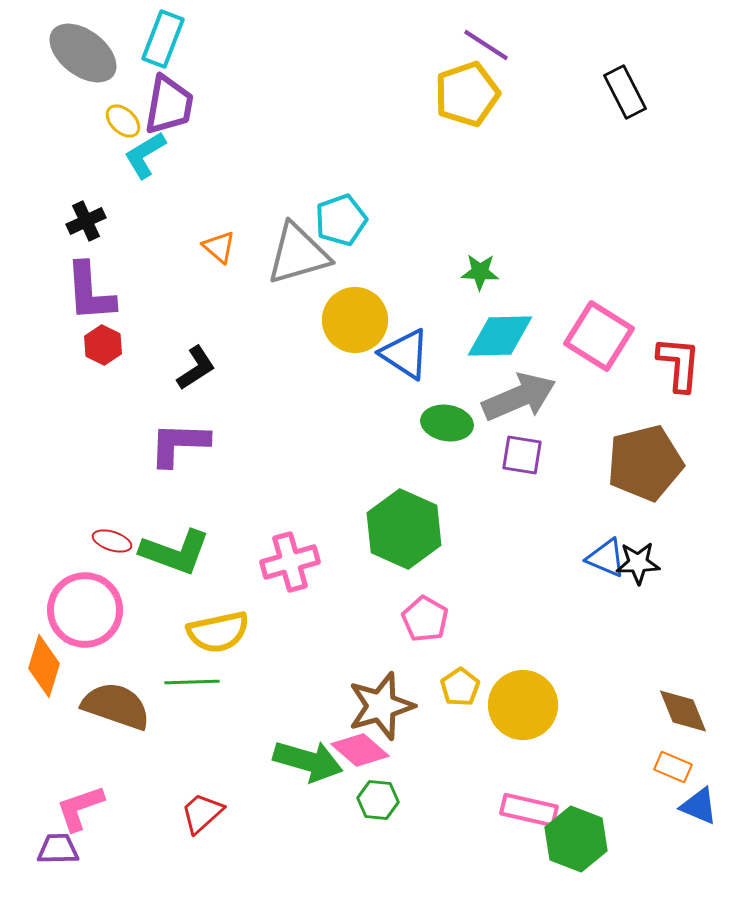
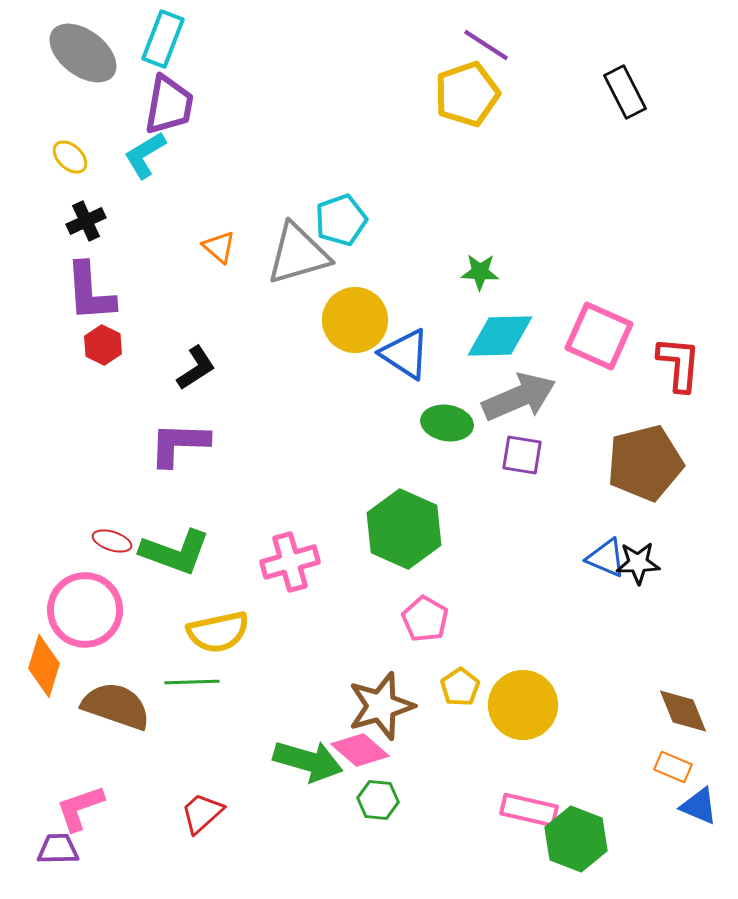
yellow ellipse at (123, 121): moved 53 px left, 36 px down
pink square at (599, 336): rotated 8 degrees counterclockwise
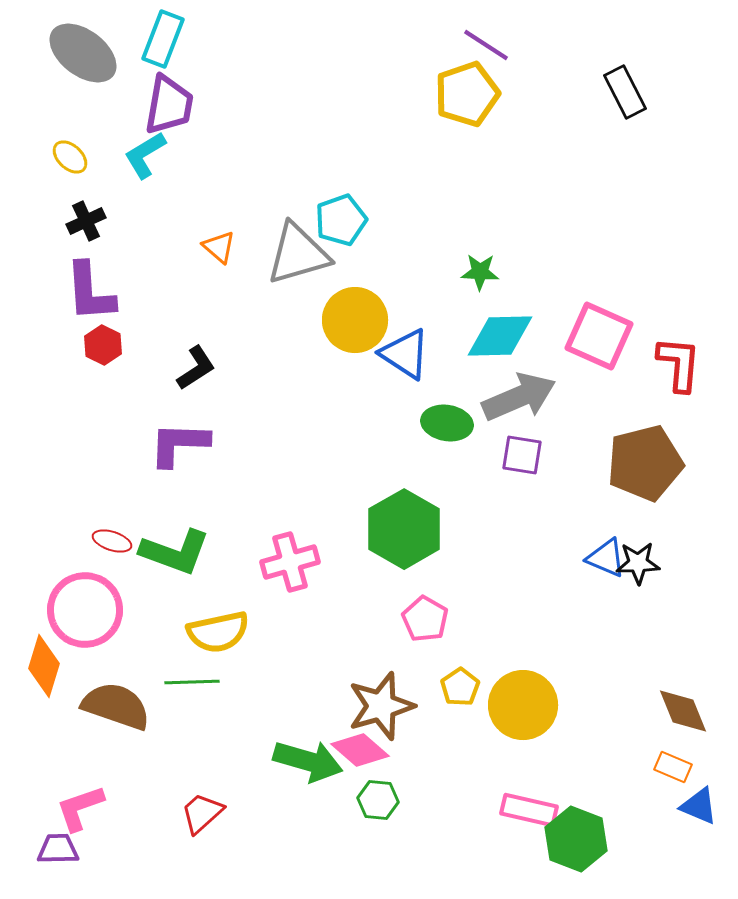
green hexagon at (404, 529): rotated 6 degrees clockwise
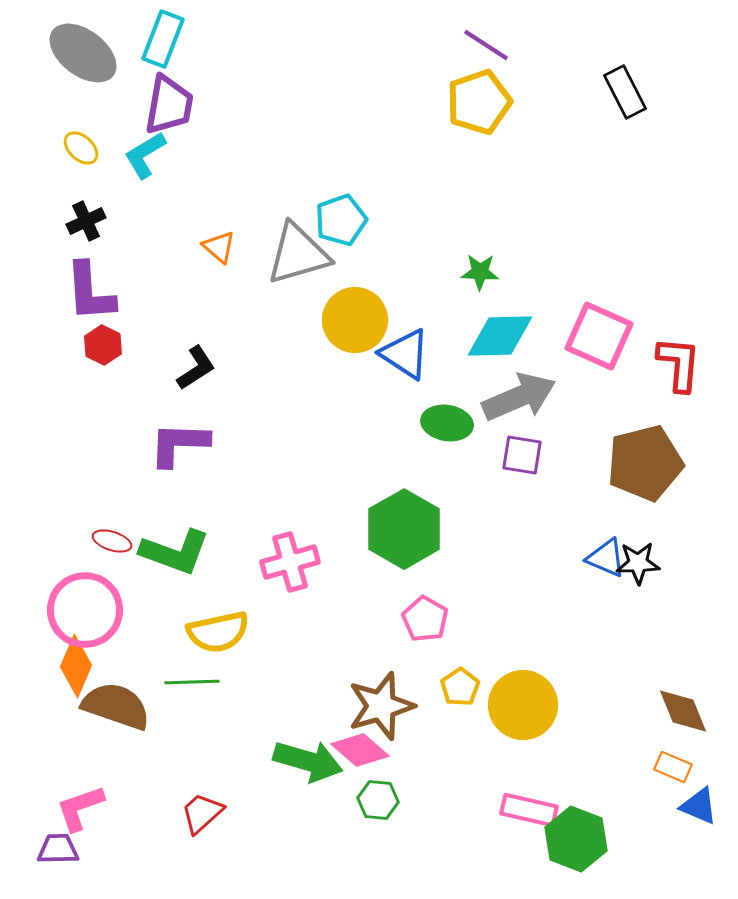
yellow pentagon at (467, 94): moved 12 px right, 8 px down
yellow ellipse at (70, 157): moved 11 px right, 9 px up
orange diamond at (44, 666): moved 32 px right; rotated 6 degrees clockwise
